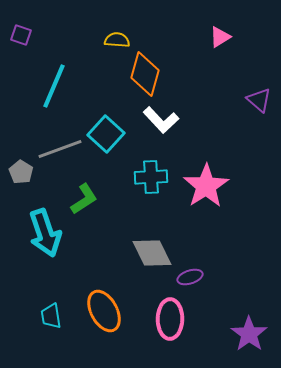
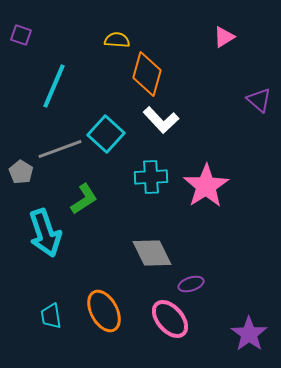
pink triangle: moved 4 px right
orange diamond: moved 2 px right
purple ellipse: moved 1 px right, 7 px down
pink ellipse: rotated 42 degrees counterclockwise
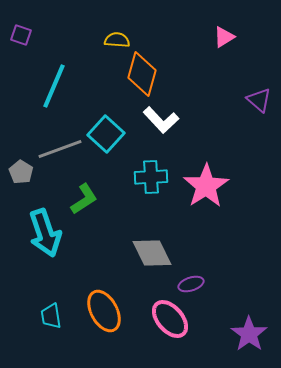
orange diamond: moved 5 px left
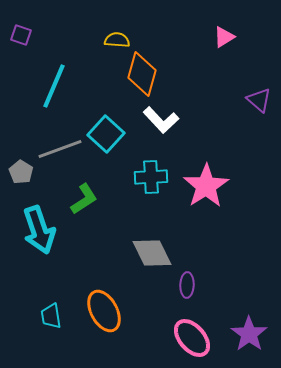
cyan arrow: moved 6 px left, 3 px up
purple ellipse: moved 4 px left, 1 px down; rotated 70 degrees counterclockwise
pink ellipse: moved 22 px right, 19 px down
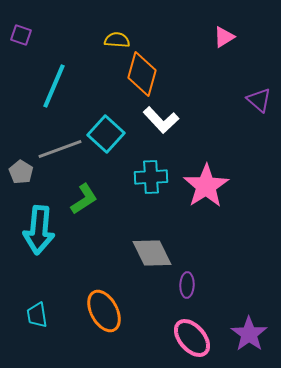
cyan arrow: rotated 24 degrees clockwise
cyan trapezoid: moved 14 px left, 1 px up
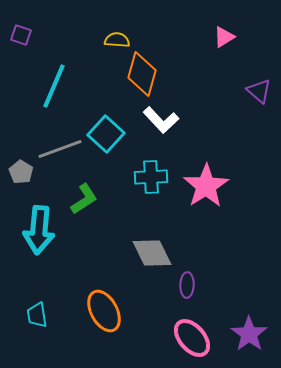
purple triangle: moved 9 px up
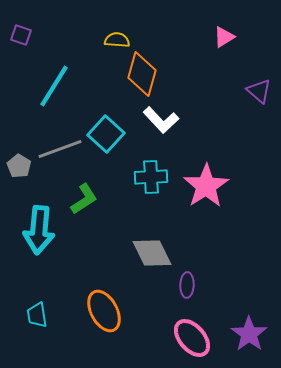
cyan line: rotated 9 degrees clockwise
gray pentagon: moved 2 px left, 6 px up
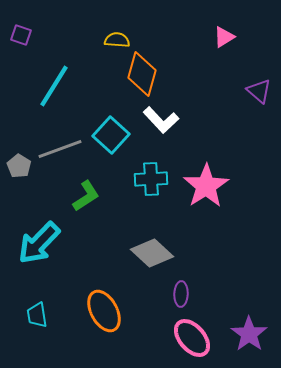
cyan square: moved 5 px right, 1 px down
cyan cross: moved 2 px down
green L-shape: moved 2 px right, 3 px up
cyan arrow: moved 13 px down; rotated 39 degrees clockwise
gray diamond: rotated 21 degrees counterclockwise
purple ellipse: moved 6 px left, 9 px down
